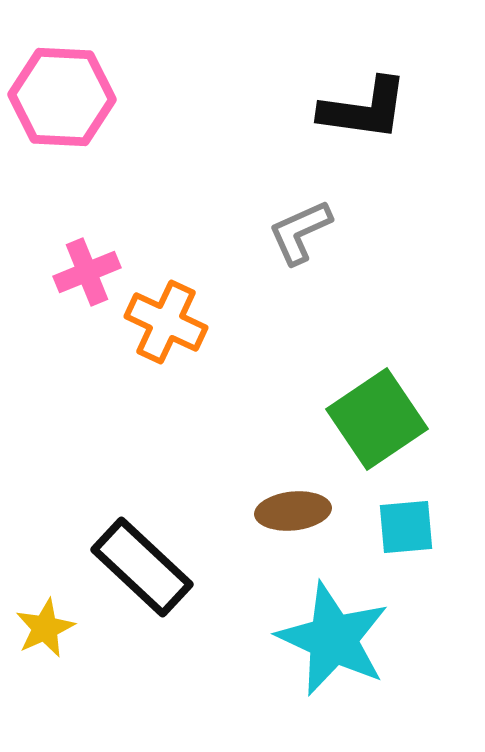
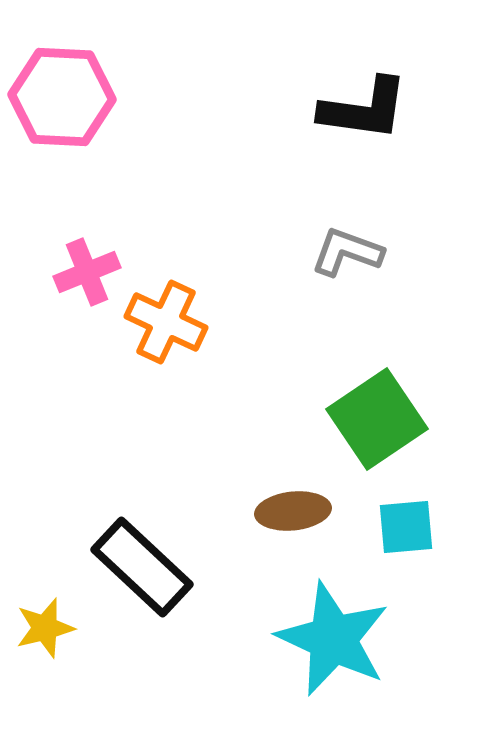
gray L-shape: moved 47 px right, 20 px down; rotated 44 degrees clockwise
yellow star: rotated 10 degrees clockwise
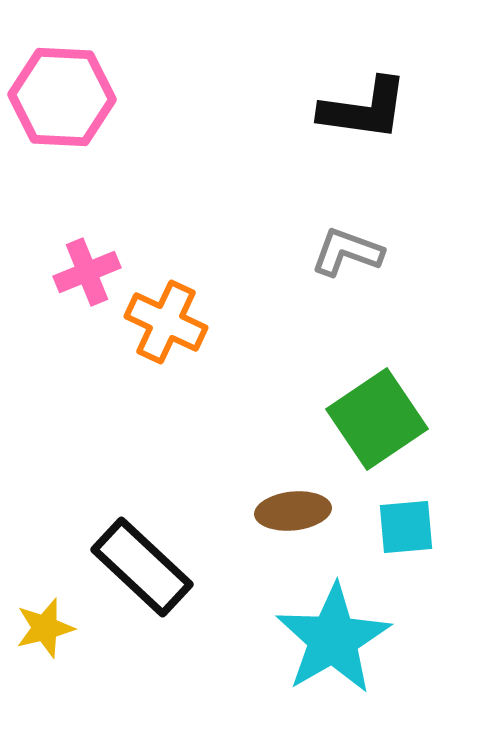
cyan star: rotated 17 degrees clockwise
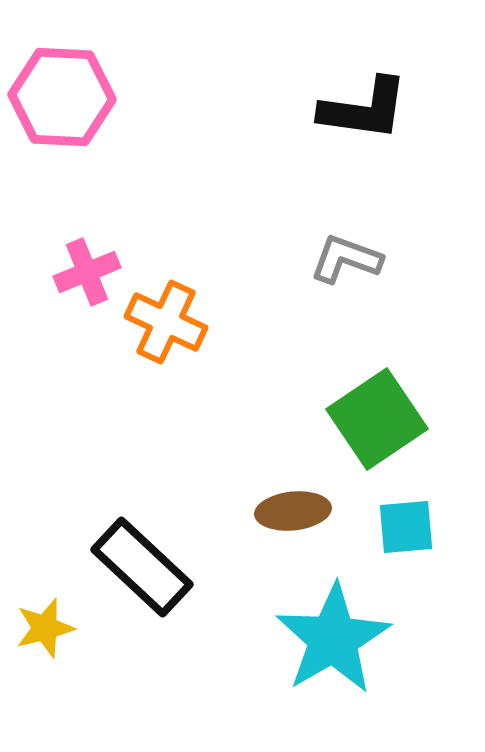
gray L-shape: moved 1 px left, 7 px down
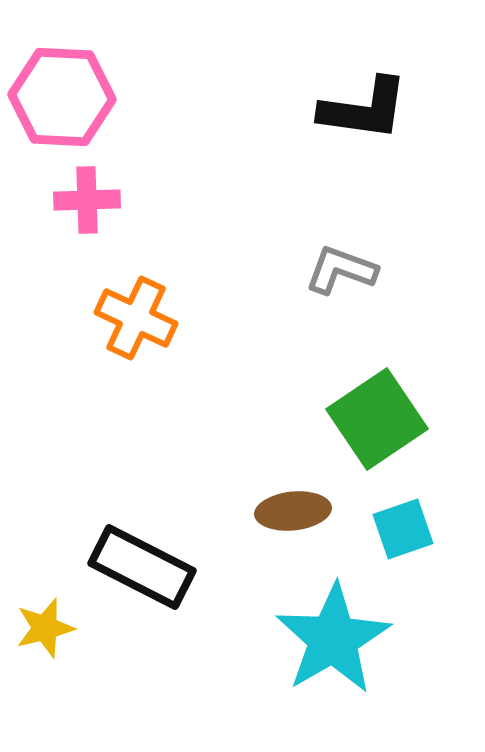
gray L-shape: moved 5 px left, 11 px down
pink cross: moved 72 px up; rotated 20 degrees clockwise
orange cross: moved 30 px left, 4 px up
cyan square: moved 3 px left, 2 px down; rotated 14 degrees counterclockwise
black rectangle: rotated 16 degrees counterclockwise
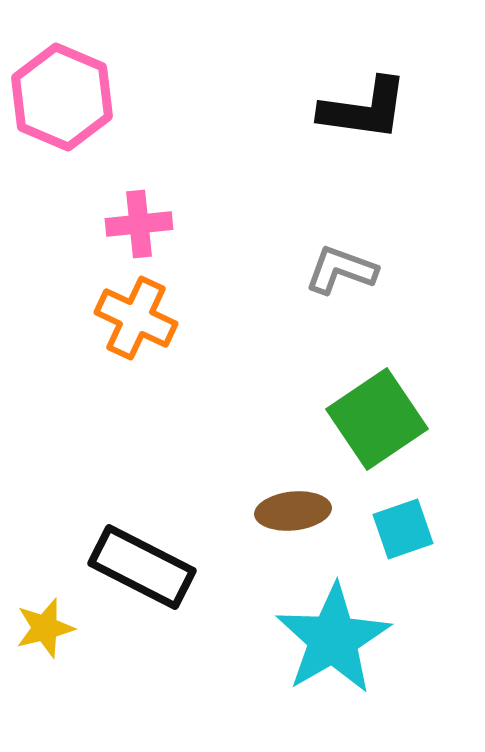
pink hexagon: rotated 20 degrees clockwise
pink cross: moved 52 px right, 24 px down; rotated 4 degrees counterclockwise
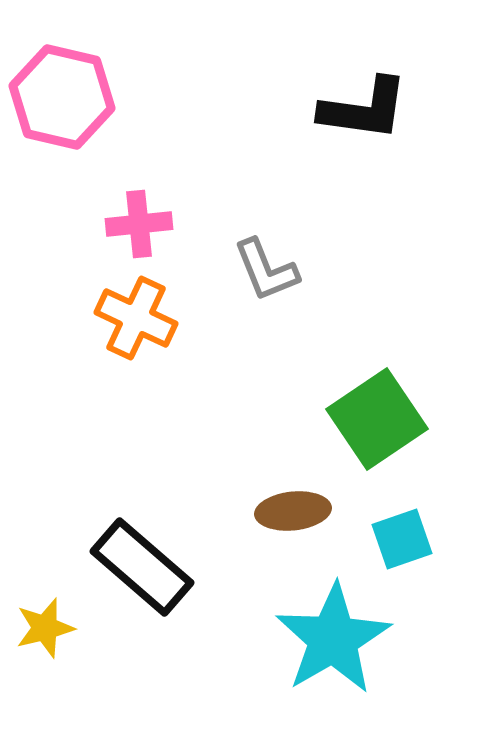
pink hexagon: rotated 10 degrees counterclockwise
gray L-shape: moved 75 px left; rotated 132 degrees counterclockwise
cyan square: moved 1 px left, 10 px down
black rectangle: rotated 14 degrees clockwise
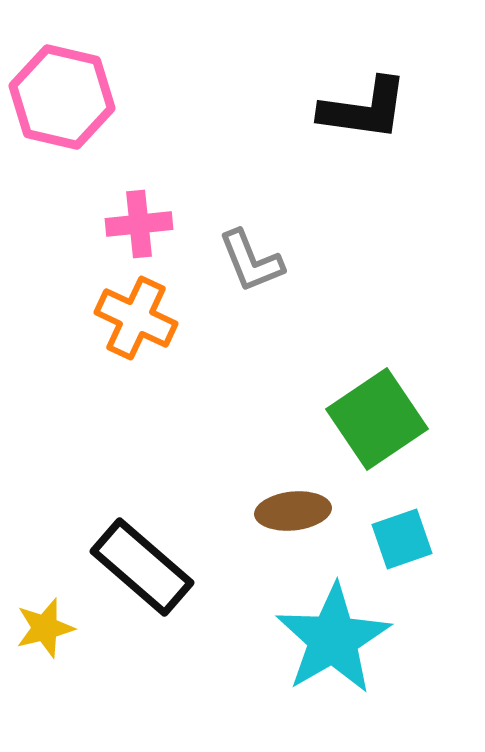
gray L-shape: moved 15 px left, 9 px up
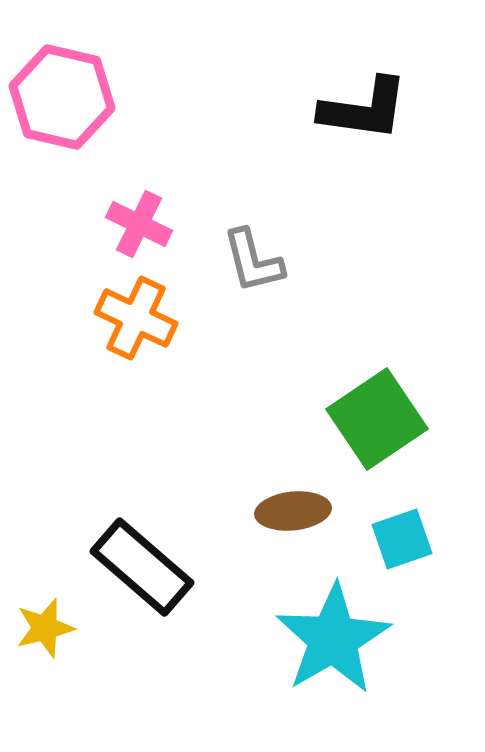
pink cross: rotated 32 degrees clockwise
gray L-shape: moved 2 px right; rotated 8 degrees clockwise
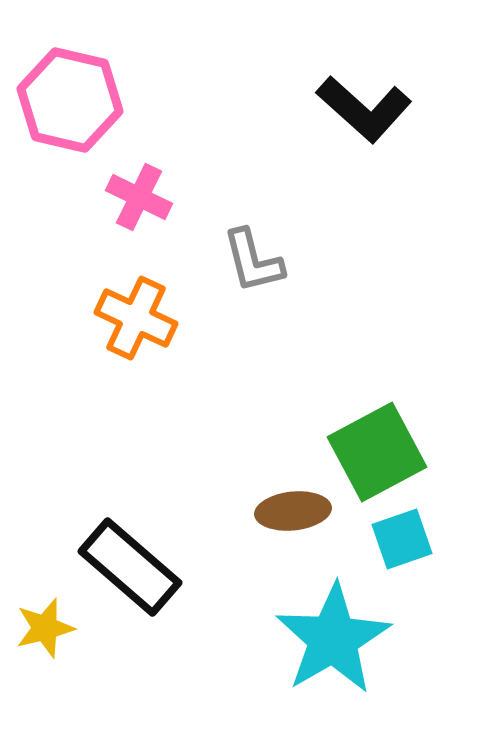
pink hexagon: moved 8 px right, 3 px down
black L-shape: rotated 34 degrees clockwise
pink cross: moved 27 px up
green square: moved 33 px down; rotated 6 degrees clockwise
black rectangle: moved 12 px left
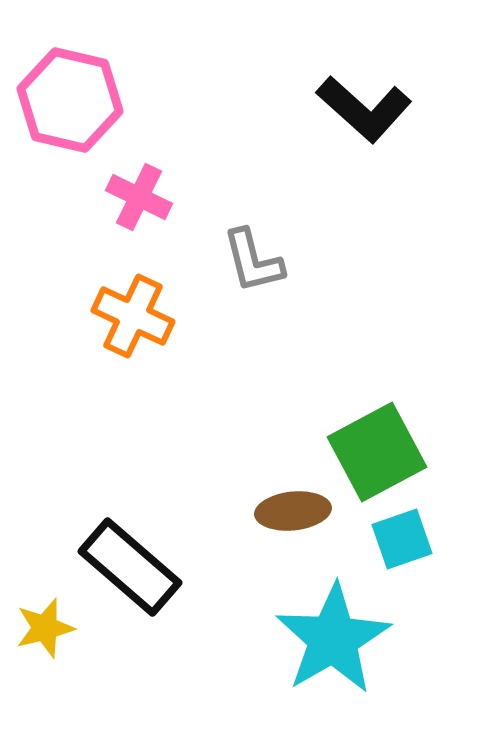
orange cross: moved 3 px left, 2 px up
